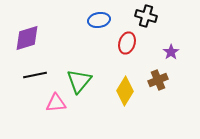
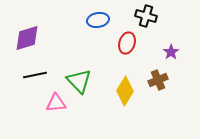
blue ellipse: moved 1 px left
green triangle: rotated 24 degrees counterclockwise
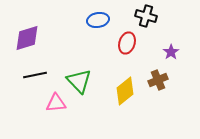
yellow diamond: rotated 20 degrees clockwise
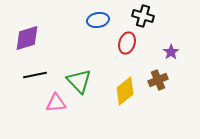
black cross: moved 3 px left
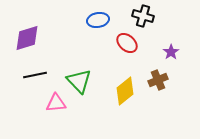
red ellipse: rotated 65 degrees counterclockwise
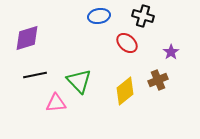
blue ellipse: moved 1 px right, 4 px up
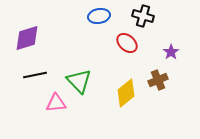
yellow diamond: moved 1 px right, 2 px down
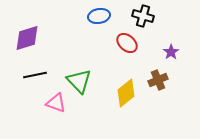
pink triangle: rotated 25 degrees clockwise
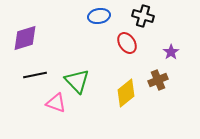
purple diamond: moved 2 px left
red ellipse: rotated 15 degrees clockwise
green triangle: moved 2 px left
